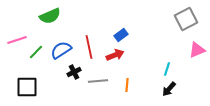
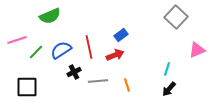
gray square: moved 10 px left, 2 px up; rotated 20 degrees counterclockwise
orange line: rotated 24 degrees counterclockwise
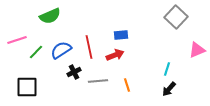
blue rectangle: rotated 32 degrees clockwise
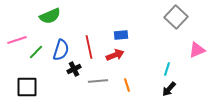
blue semicircle: rotated 140 degrees clockwise
black cross: moved 3 px up
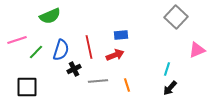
black arrow: moved 1 px right, 1 px up
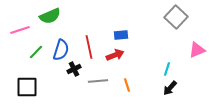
pink line: moved 3 px right, 10 px up
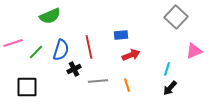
pink line: moved 7 px left, 13 px down
pink triangle: moved 3 px left, 1 px down
red arrow: moved 16 px right
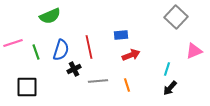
green line: rotated 63 degrees counterclockwise
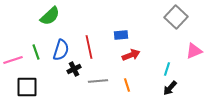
green semicircle: rotated 20 degrees counterclockwise
pink line: moved 17 px down
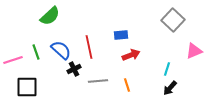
gray square: moved 3 px left, 3 px down
blue semicircle: rotated 65 degrees counterclockwise
